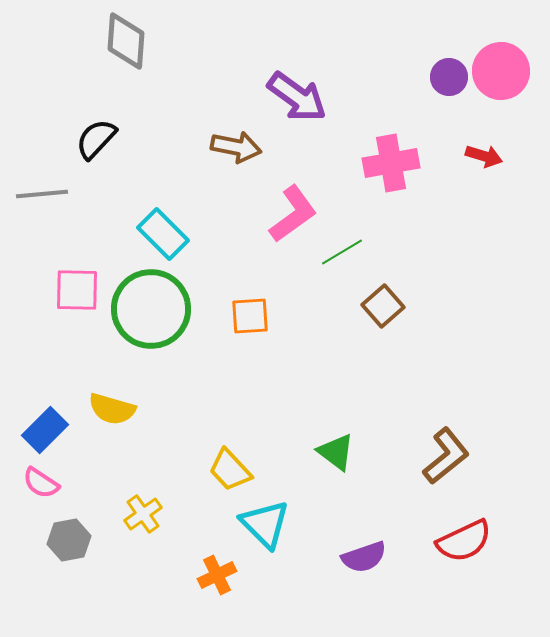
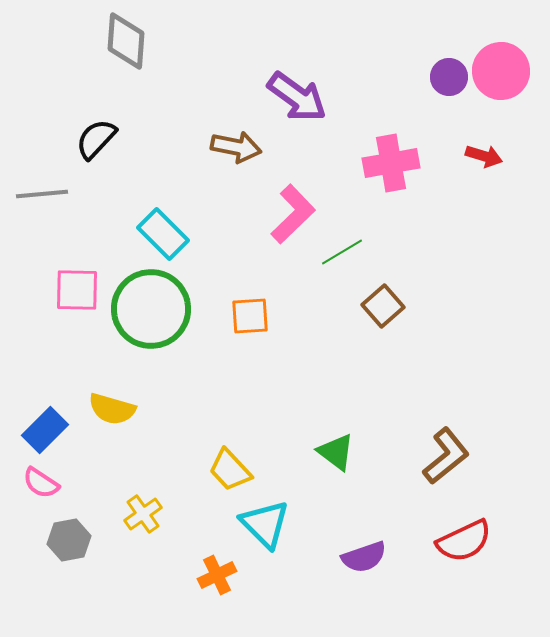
pink L-shape: rotated 8 degrees counterclockwise
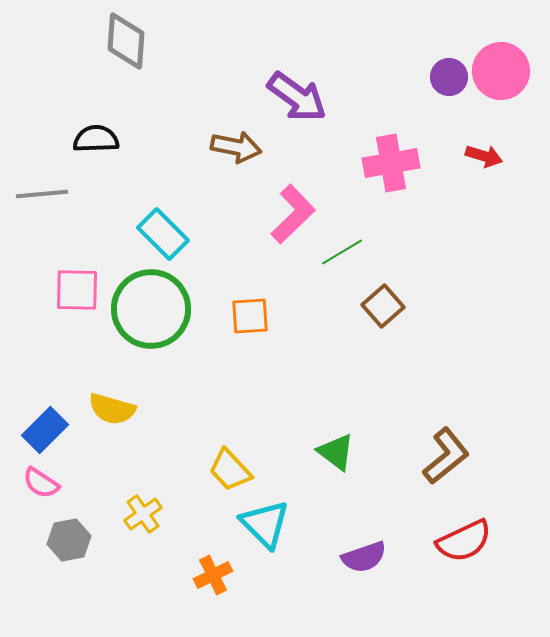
black semicircle: rotated 45 degrees clockwise
orange cross: moved 4 px left
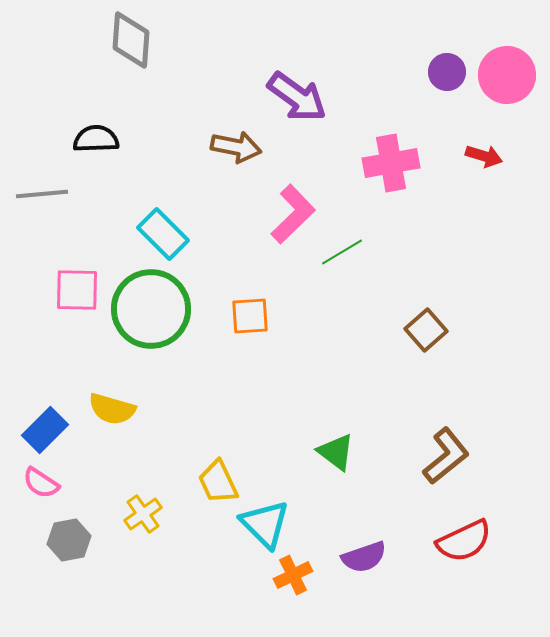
gray diamond: moved 5 px right, 1 px up
pink circle: moved 6 px right, 4 px down
purple circle: moved 2 px left, 5 px up
brown square: moved 43 px right, 24 px down
yellow trapezoid: moved 12 px left, 12 px down; rotated 18 degrees clockwise
orange cross: moved 80 px right
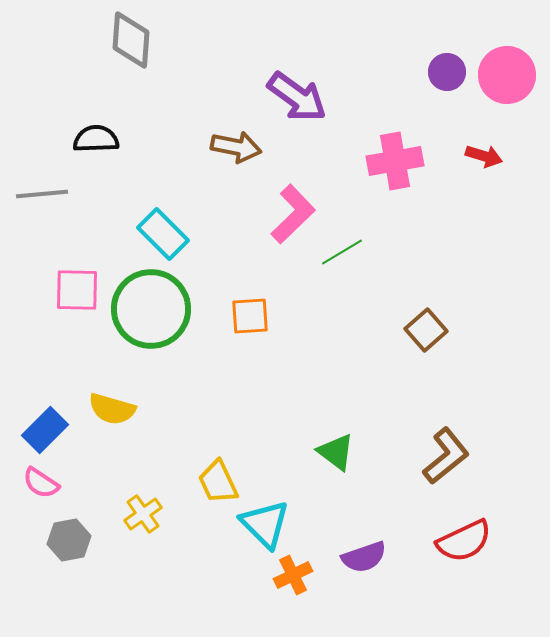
pink cross: moved 4 px right, 2 px up
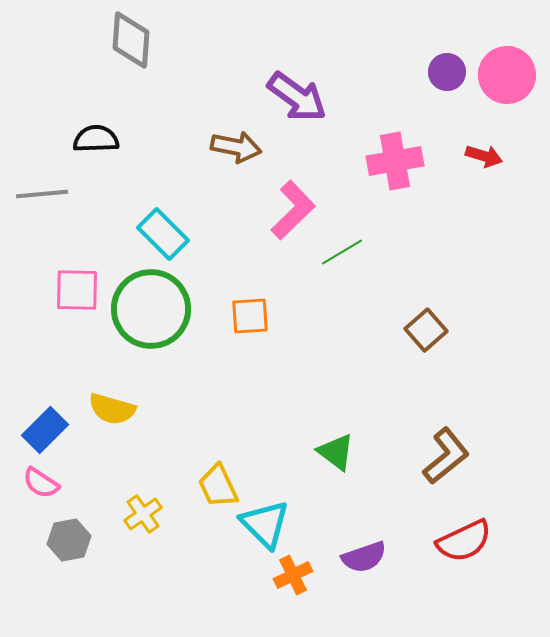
pink L-shape: moved 4 px up
yellow trapezoid: moved 4 px down
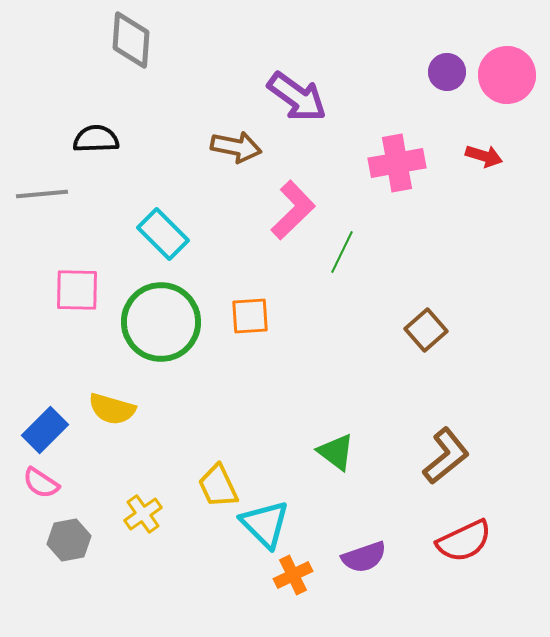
pink cross: moved 2 px right, 2 px down
green line: rotated 33 degrees counterclockwise
green circle: moved 10 px right, 13 px down
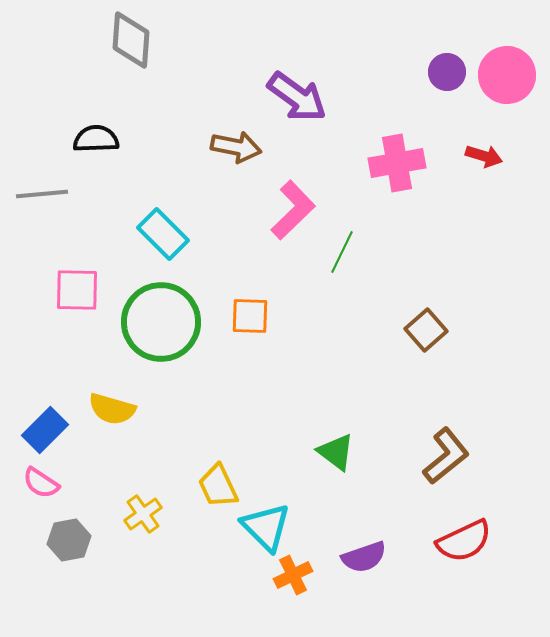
orange square: rotated 6 degrees clockwise
cyan triangle: moved 1 px right, 3 px down
